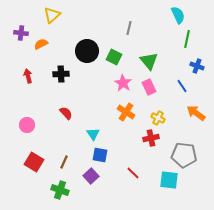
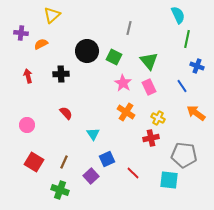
blue square: moved 7 px right, 4 px down; rotated 35 degrees counterclockwise
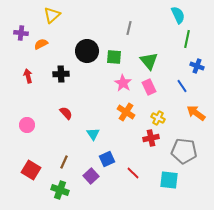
green square: rotated 21 degrees counterclockwise
gray pentagon: moved 4 px up
red square: moved 3 px left, 8 px down
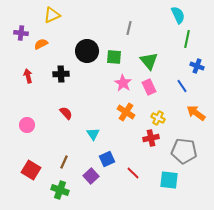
yellow triangle: rotated 18 degrees clockwise
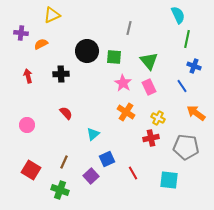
blue cross: moved 3 px left
cyan triangle: rotated 24 degrees clockwise
gray pentagon: moved 2 px right, 4 px up
red line: rotated 16 degrees clockwise
